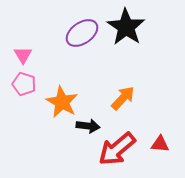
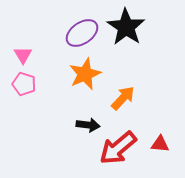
orange star: moved 23 px right, 28 px up; rotated 20 degrees clockwise
black arrow: moved 1 px up
red arrow: moved 1 px right, 1 px up
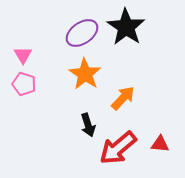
orange star: rotated 16 degrees counterclockwise
black arrow: rotated 65 degrees clockwise
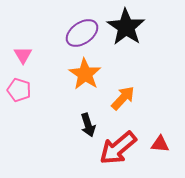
pink pentagon: moved 5 px left, 6 px down
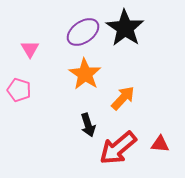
black star: moved 1 px left, 1 px down
purple ellipse: moved 1 px right, 1 px up
pink triangle: moved 7 px right, 6 px up
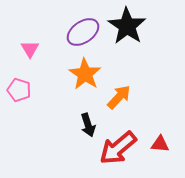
black star: moved 2 px right, 2 px up
orange arrow: moved 4 px left, 1 px up
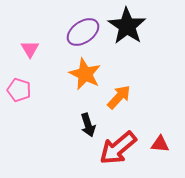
orange star: rotated 8 degrees counterclockwise
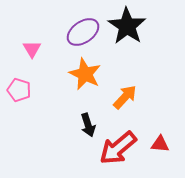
pink triangle: moved 2 px right
orange arrow: moved 6 px right
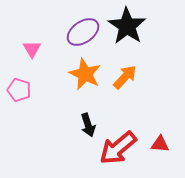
orange arrow: moved 20 px up
